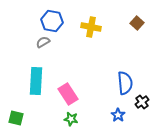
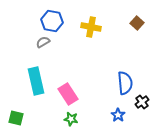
cyan rectangle: rotated 16 degrees counterclockwise
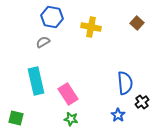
blue hexagon: moved 4 px up
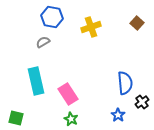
yellow cross: rotated 30 degrees counterclockwise
green star: rotated 16 degrees clockwise
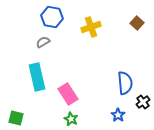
cyan rectangle: moved 1 px right, 4 px up
black cross: moved 1 px right
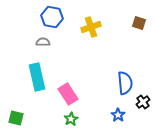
brown square: moved 2 px right; rotated 24 degrees counterclockwise
gray semicircle: rotated 32 degrees clockwise
green star: rotated 16 degrees clockwise
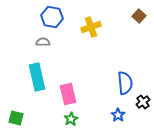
brown square: moved 7 px up; rotated 24 degrees clockwise
pink rectangle: rotated 20 degrees clockwise
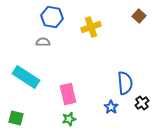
cyan rectangle: moved 11 px left; rotated 44 degrees counterclockwise
black cross: moved 1 px left, 1 px down
blue star: moved 7 px left, 8 px up
green star: moved 2 px left; rotated 16 degrees clockwise
